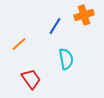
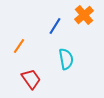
orange cross: rotated 24 degrees counterclockwise
orange line: moved 2 px down; rotated 14 degrees counterclockwise
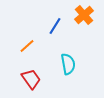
orange line: moved 8 px right; rotated 14 degrees clockwise
cyan semicircle: moved 2 px right, 5 px down
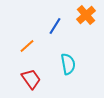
orange cross: moved 2 px right
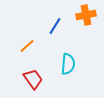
orange cross: rotated 30 degrees clockwise
cyan semicircle: rotated 15 degrees clockwise
red trapezoid: moved 2 px right
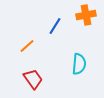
cyan semicircle: moved 11 px right
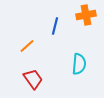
blue line: rotated 18 degrees counterclockwise
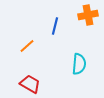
orange cross: moved 2 px right
red trapezoid: moved 3 px left, 5 px down; rotated 25 degrees counterclockwise
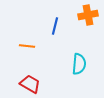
orange line: rotated 49 degrees clockwise
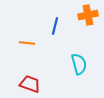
orange line: moved 3 px up
cyan semicircle: rotated 20 degrees counterclockwise
red trapezoid: rotated 10 degrees counterclockwise
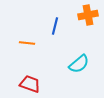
cyan semicircle: rotated 65 degrees clockwise
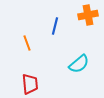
orange line: rotated 63 degrees clockwise
red trapezoid: rotated 65 degrees clockwise
